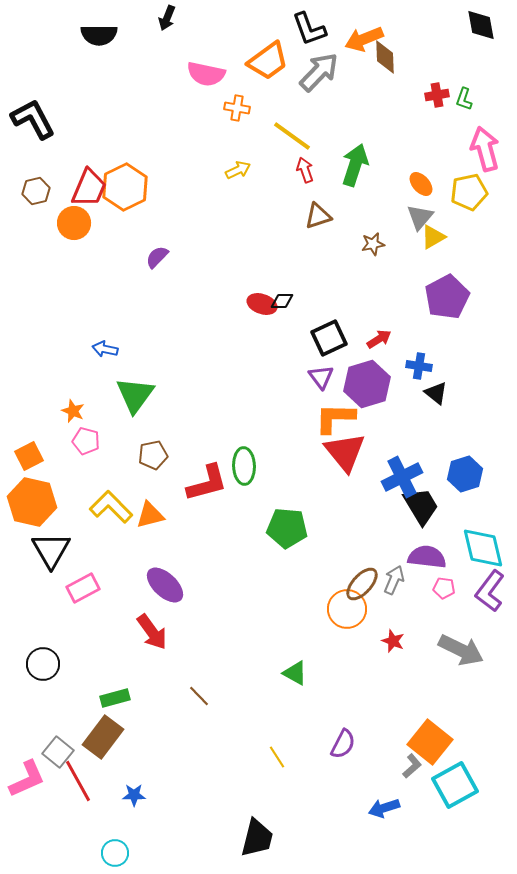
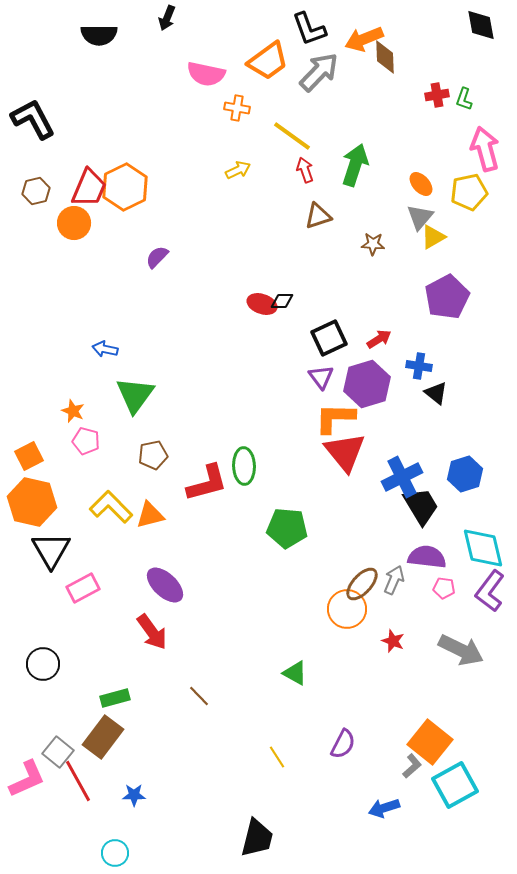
brown star at (373, 244): rotated 15 degrees clockwise
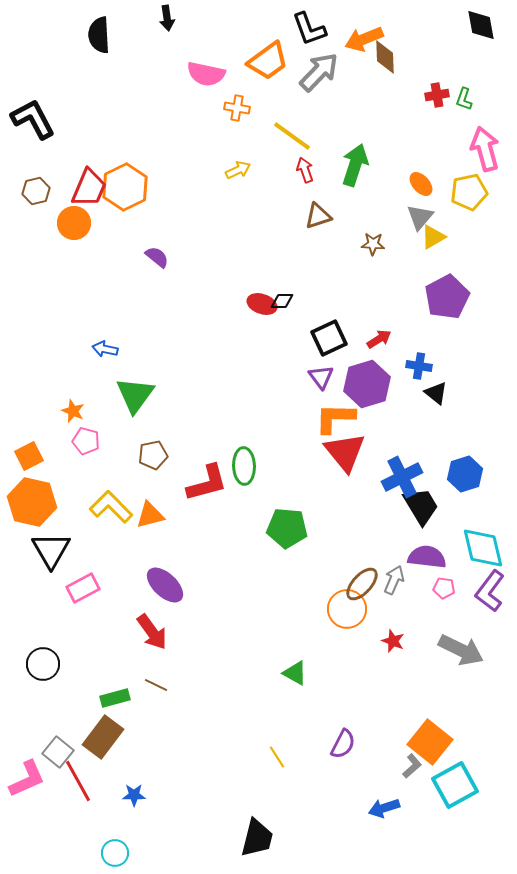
black arrow at (167, 18): rotated 30 degrees counterclockwise
black semicircle at (99, 35): rotated 87 degrees clockwise
purple semicircle at (157, 257): rotated 85 degrees clockwise
brown line at (199, 696): moved 43 px left, 11 px up; rotated 20 degrees counterclockwise
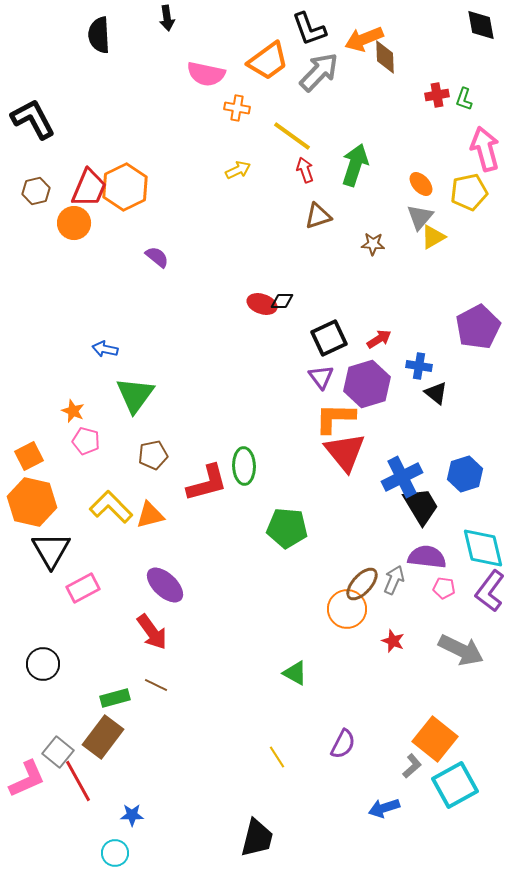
purple pentagon at (447, 297): moved 31 px right, 30 px down
orange square at (430, 742): moved 5 px right, 3 px up
blue star at (134, 795): moved 2 px left, 20 px down
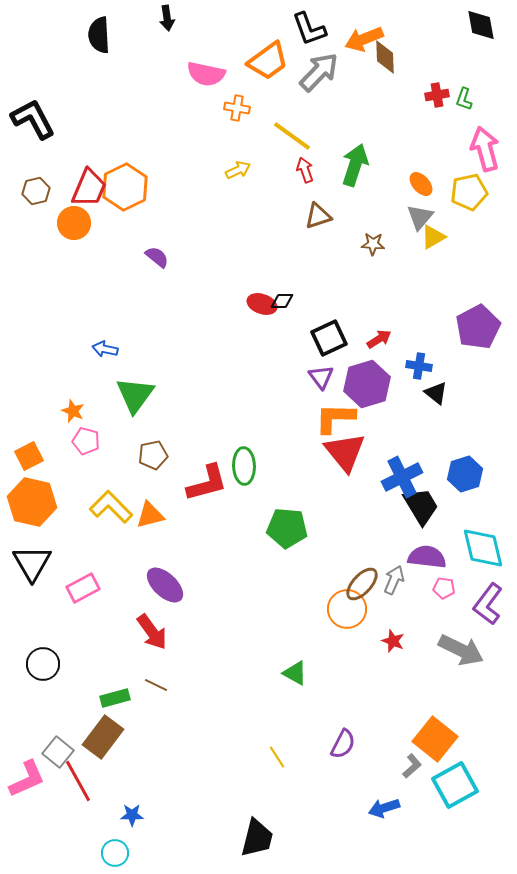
black triangle at (51, 550): moved 19 px left, 13 px down
purple L-shape at (490, 591): moved 2 px left, 13 px down
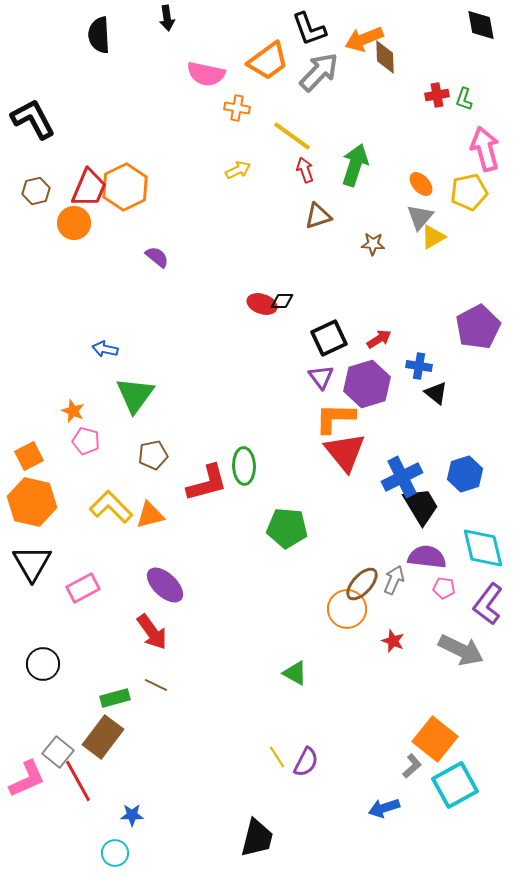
purple semicircle at (343, 744): moved 37 px left, 18 px down
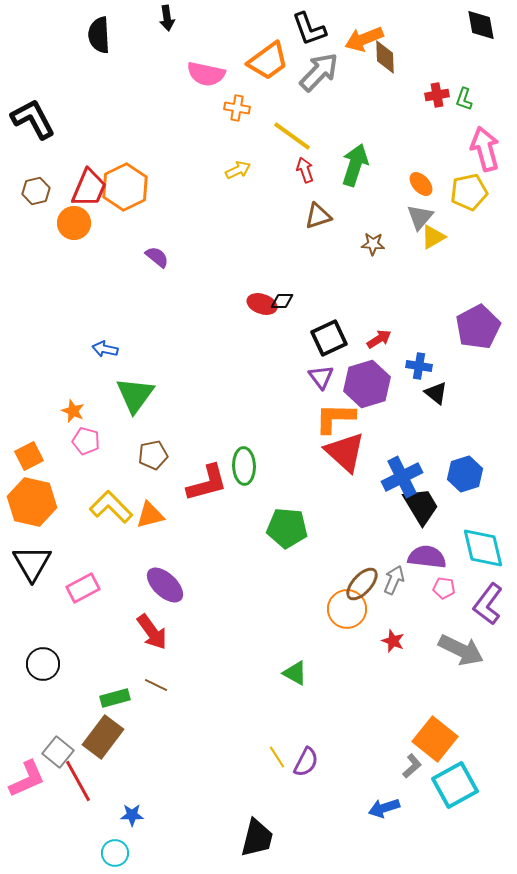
red triangle at (345, 452): rotated 9 degrees counterclockwise
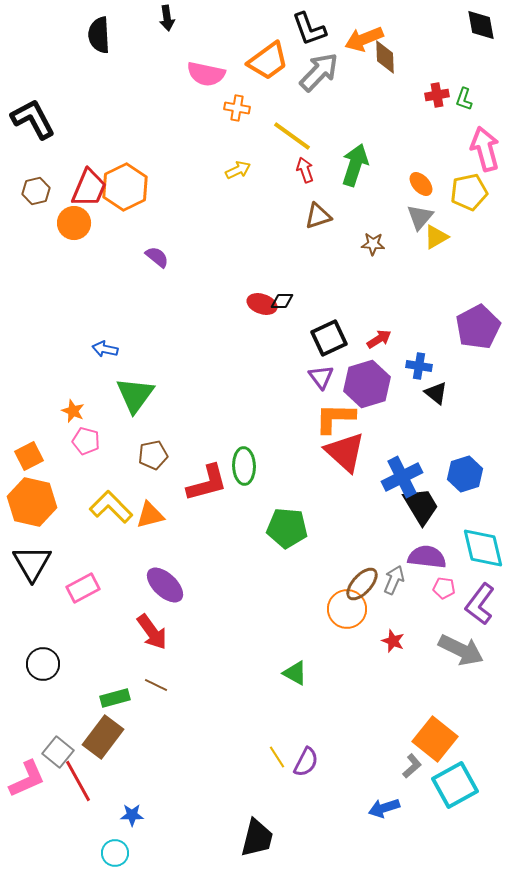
yellow triangle at (433, 237): moved 3 px right
purple L-shape at (488, 604): moved 8 px left
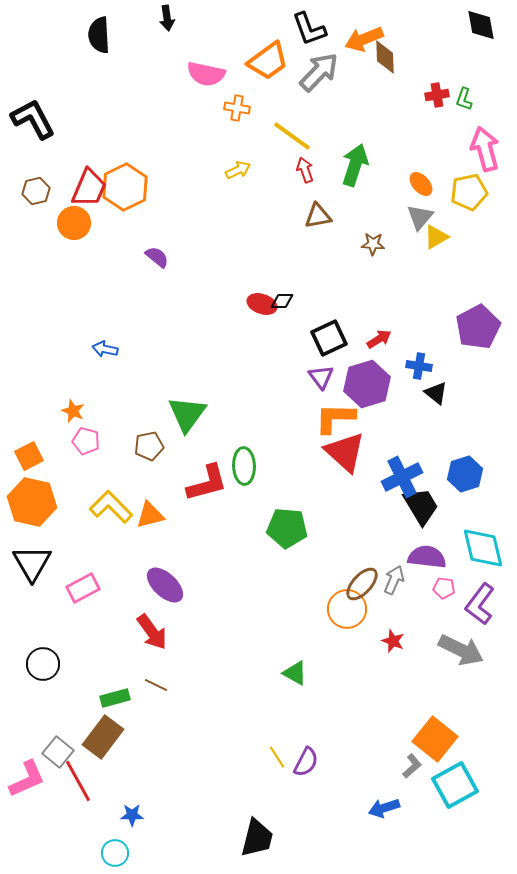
brown triangle at (318, 216): rotated 8 degrees clockwise
green triangle at (135, 395): moved 52 px right, 19 px down
brown pentagon at (153, 455): moved 4 px left, 9 px up
